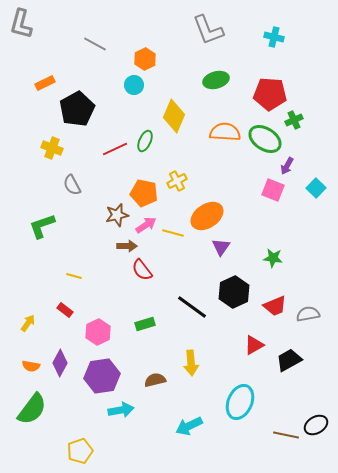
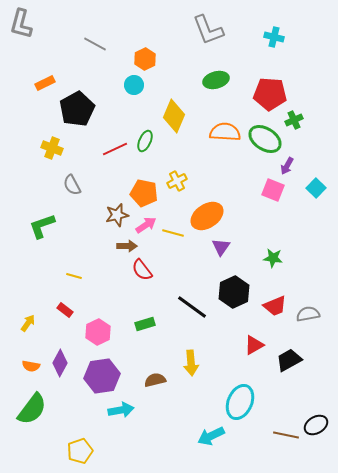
cyan arrow at (189, 426): moved 22 px right, 10 px down
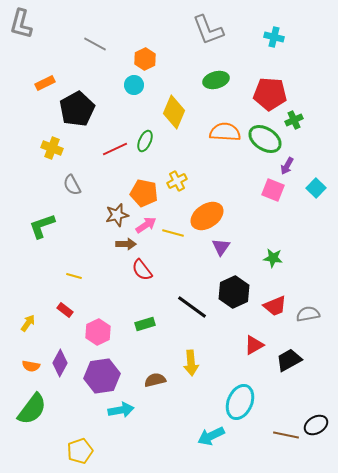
yellow diamond at (174, 116): moved 4 px up
brown arrow at (127, 246): moved 1 px left, 2 px up
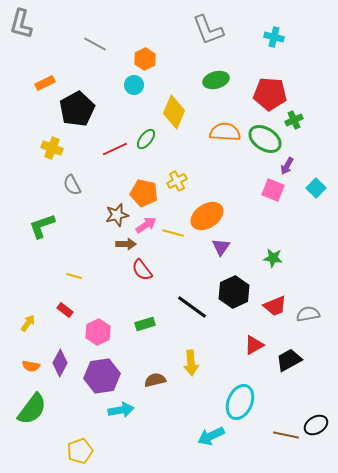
green ellipse at (145, 141): moved 1 px right, 2 px up; rotated 15 degrees clockwise
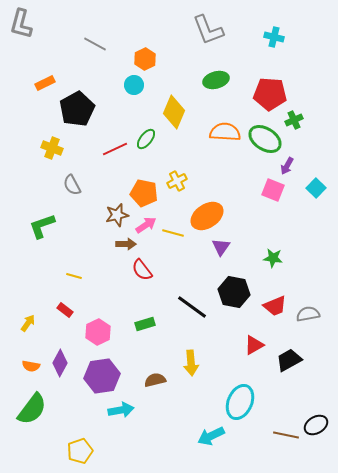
black hexagon at (234, 292): rotated 24 degrees counterclockwise
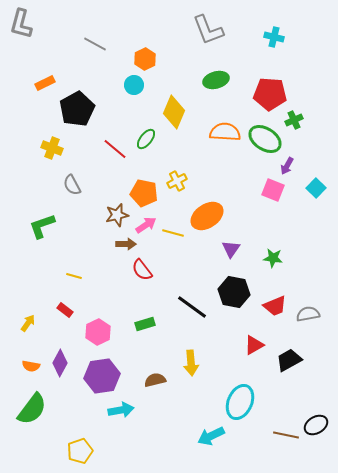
red line at (115, 149): rotated 65 degrees clockwise
purple triangle at (221, 247): moved 10 px right, 2 px down
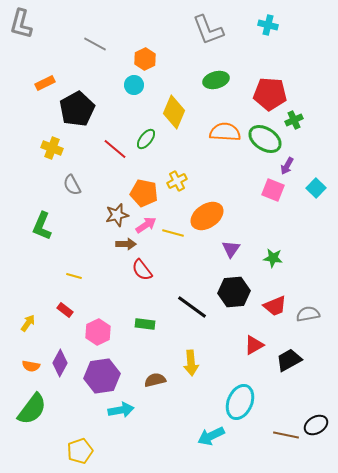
cyan cross at (274, 37): moved 6 px left, 12 px up
green L-shape at (42, 226): rotated 48 degrees counterclockwise
black hexagon at (234, 292): rotated 16 degrees counterclockwise
green rectangle at (145, 324): rotated 24 degrees clockwise
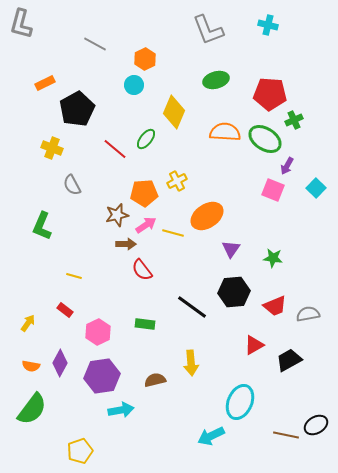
orange pentagon at (144, 193): rotated 16 degrees counterclockwise
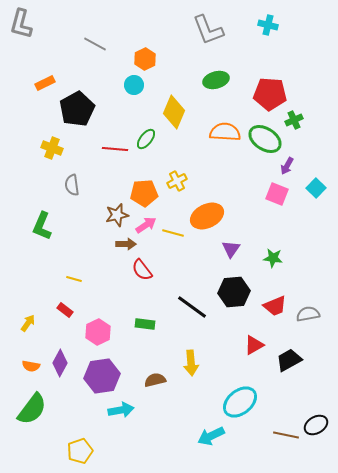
red line at (115, 149): rotated 35 degrees counterclockwise
gray semicircle at (72, 185): rotated 20 degrees clockwise
pink square at (273, 190): moved 4 px right, 4 px down
orange ellipse at (207, 216): rotated 8 degrees clockwise
yellow line at (74, 276): moved 3 px down
cyan ellipse at (240, 402): rotated 28 degrees clockwise
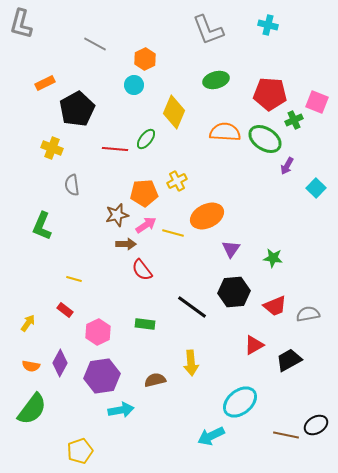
pink square at (277, 194): moved 40 px right, 92 px up
